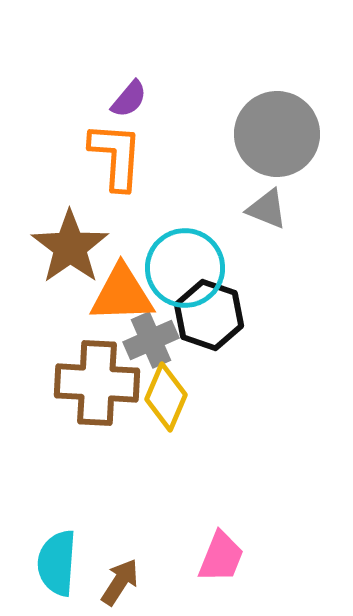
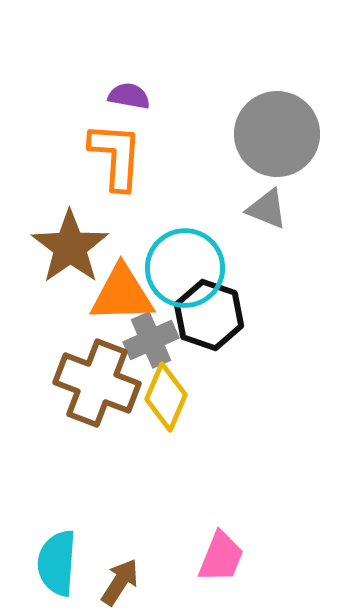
purple semicircle: moved 3 px up; rotated 120 degrees counterclockwise
brown cross: rotated 18 degrees clockwise
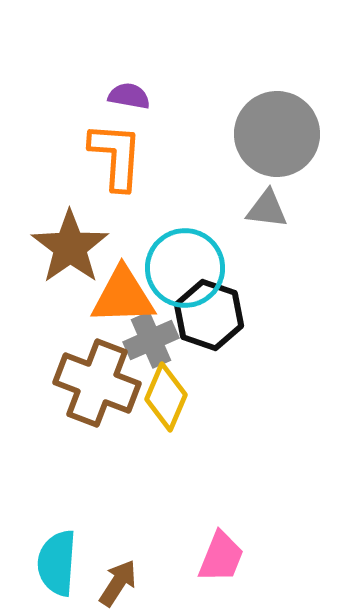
gray triangle: rotated 15 degrees counterclockwise
orange triangle: moved 1 px right, 2 px down
brown arrow: moved 2 px left, 1 px down
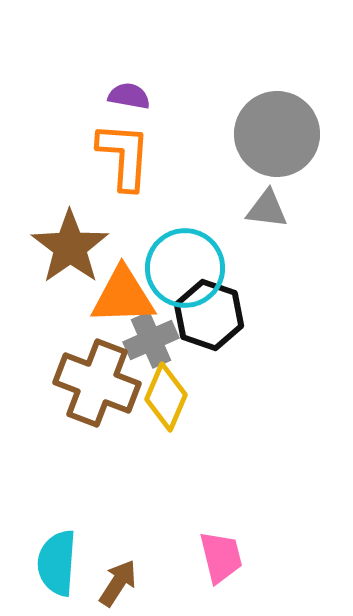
orange L-shape: moved 8 px right
pink trapezoid: rotated 36 degrees counterclockwise
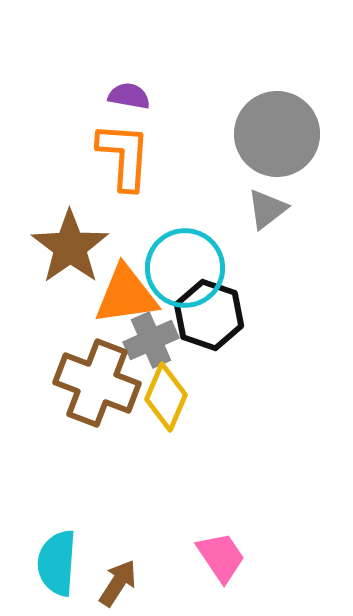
gray triangle: rotated 45 degrees counterclockwise
orange triangle: moved 3 px right, 1 px up; rotated 6 degrees counterclockwise
pink trapezoid: rotated 20 degrees counterclockwise
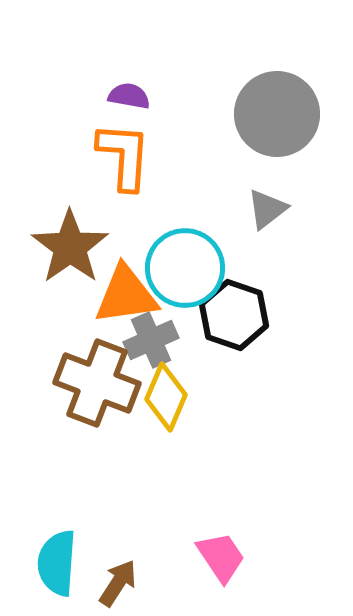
gray circle: moved 20 px up
black hexagon: moved 25 px right
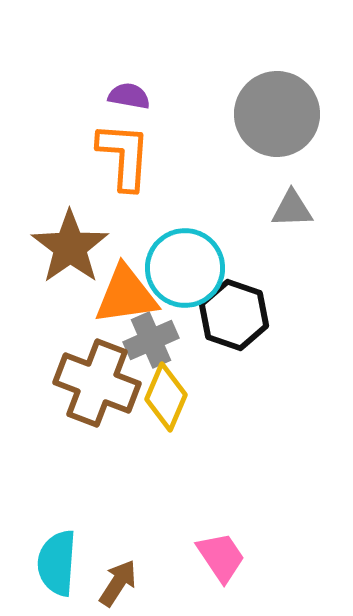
gray triangle: moved 25 px right; rotated 36 degrees clockwise
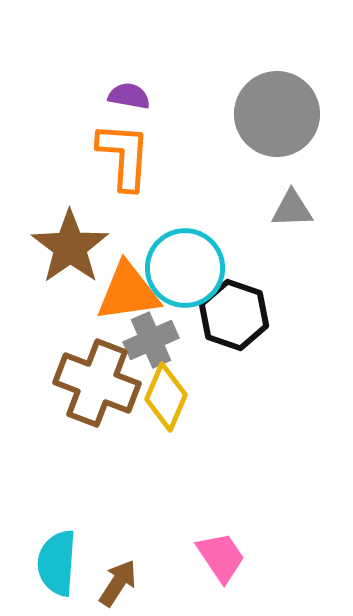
orange triangle: moved 2 px right, 3 px up
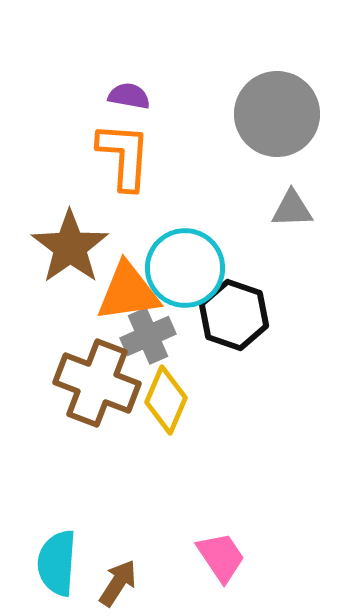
gray cross: moved 3 px left, 4 px up
yellow diamond: moved 3 px down
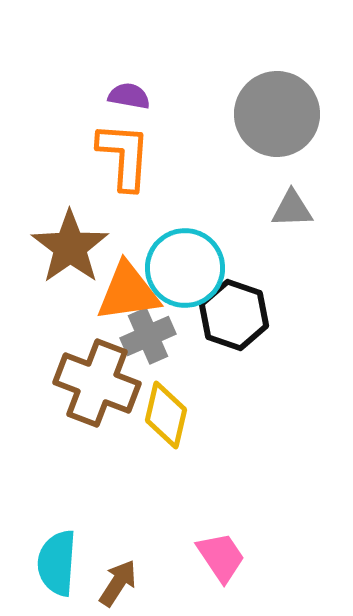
yellow diamond: moved 15 px down; rotated 10 degrees counterclockwise
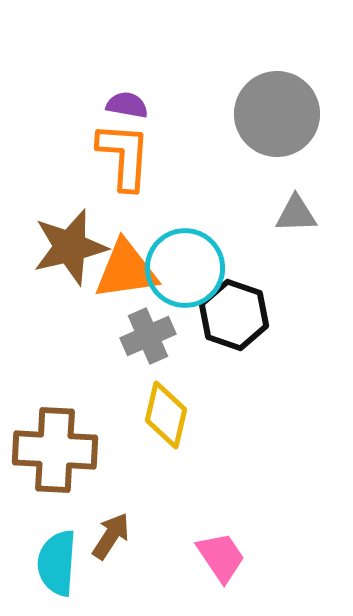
purple semicircle: moved 2 px left, 9 px down
gray triangle: moved 4 px right, 5 px down
brown star: rotated 22 degrees clockwise
orange triangle: moved 2 px left, 22 px up
brown cross: moved 42 px left, 67 px down; rotated 18 degrees counterclockwise
brown arrow: moved 7 px left, 47 px up
